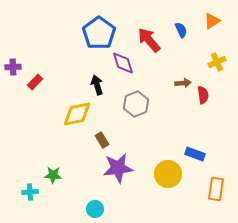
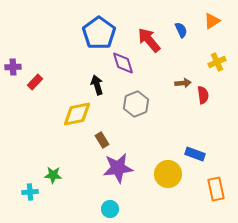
orange rectangle: rotated 20 degrees counterclockwise
cyan circle: moved 15 px right
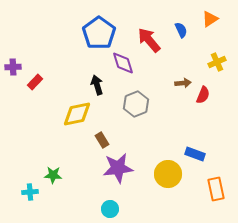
orange triangle: moved 2 px left, 2 px up
red semicircle: rotated 30 degrees clockwise
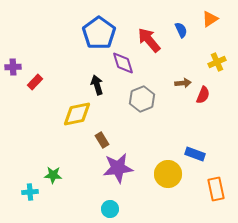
gray hexagon: moved 6 px right, 5 px up
